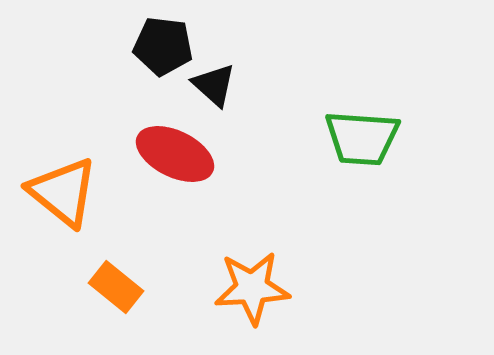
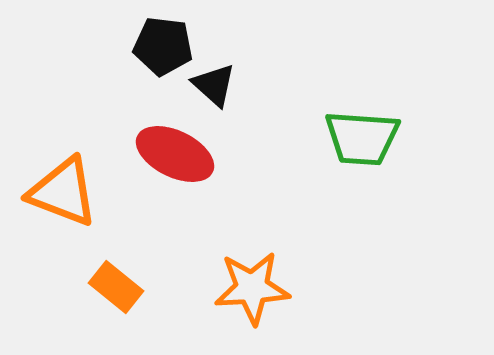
orange triangle: rotated 18 degrees counterclockwise
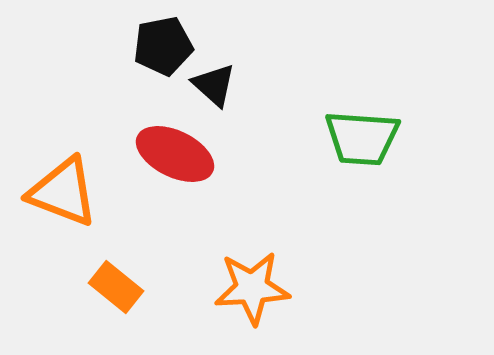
black pentagon: rotated 18 degrees counterclockwise
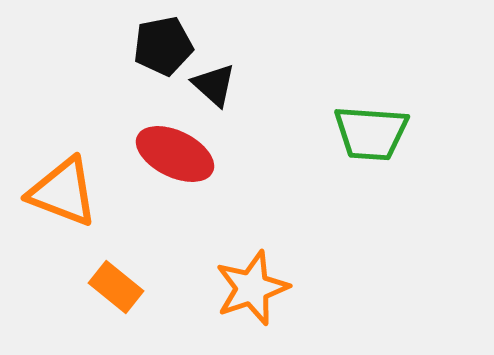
green trapezoid: moved 9 px right, 5 px up
orange star: rotated 16 degrees counterclockwise
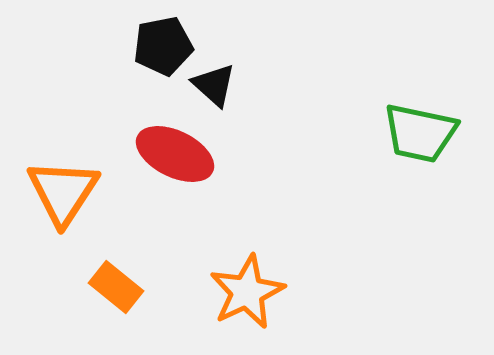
green trapezoid: moved 49 px right; rotated 8 degrees clockwise
orange triangle: rotated 42 degrees clockwise
orange star: moved 5 px left, 4 px down; rotated 6 degrees counterclockwise
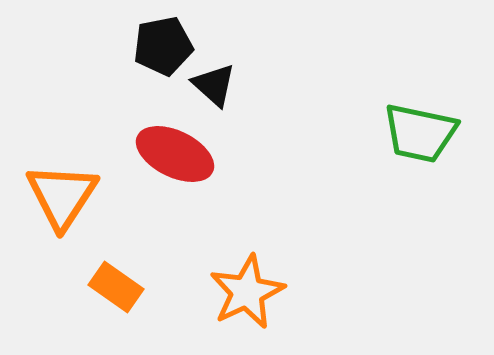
orange triangle: moved 1 px left, 4 px down
orange rectangle: rotated 4 degrees counterclockwise
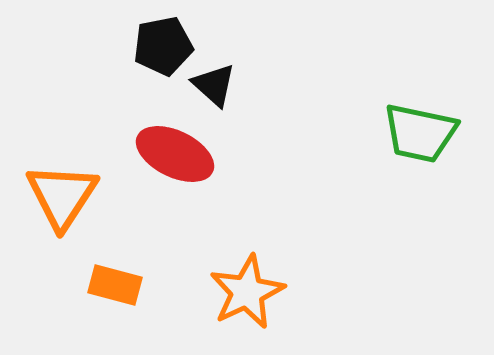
orange rectangle: moved 1 px left, 2 px up; rotated 20 degrees counterclockwise
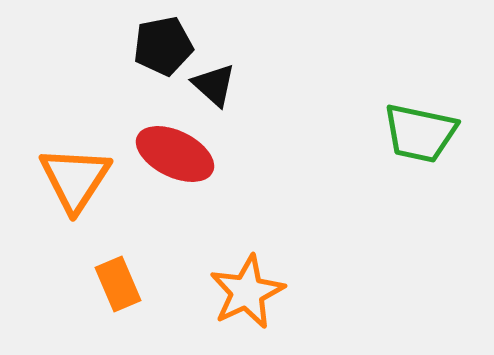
orange triangle: moved 13 px right, 17 px up
orange rectangle: moved 3 px right, 1 px up; rotated 52 degrees clockwise
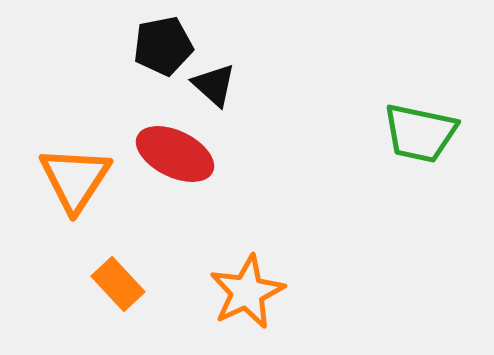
orange rectangle: rotated 20 degrees counterclockwise
